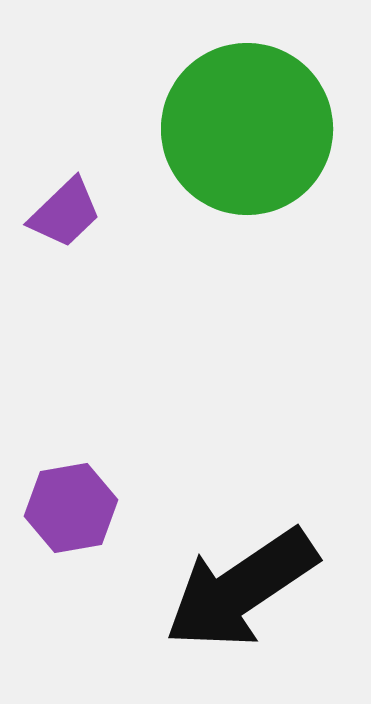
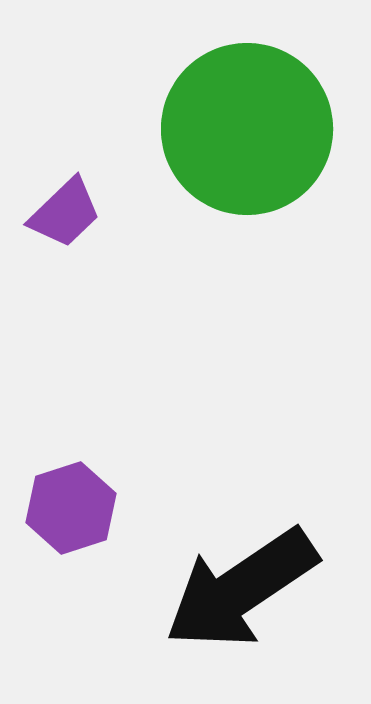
purple hexagon: rotated 8 degrees counterclockwise
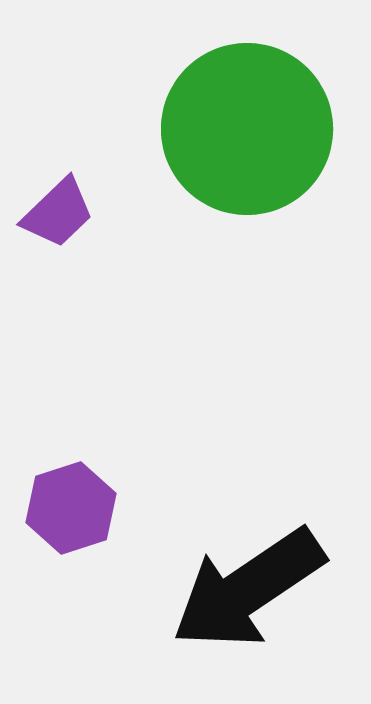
purple trapezoid: moved 7 px left
black arrow: moved 7 px right
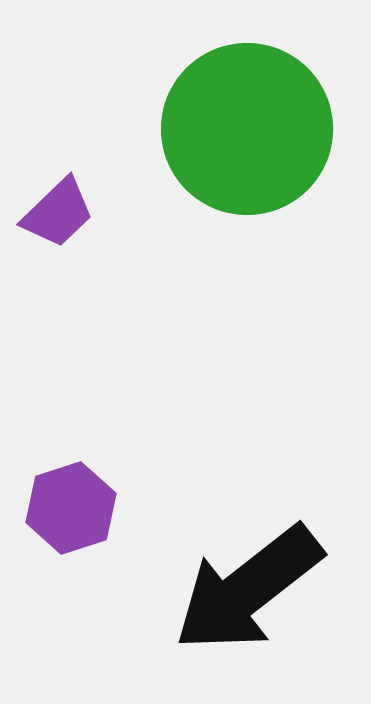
black arrow: rotated 4 degrees counterclockwise
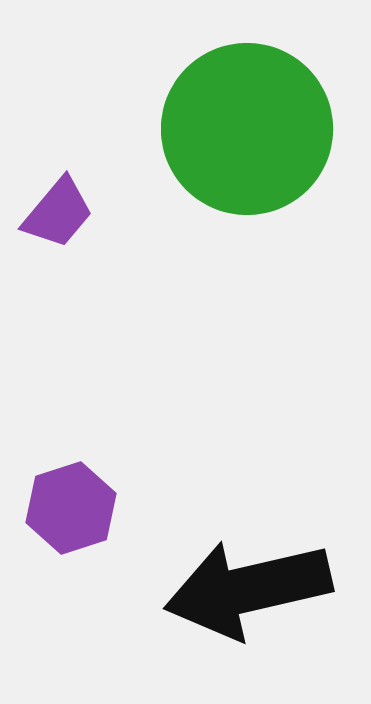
purple trapezoid: rotated 6 degrees counterclockwise
black arrow: rotated 25 degrees clockwise
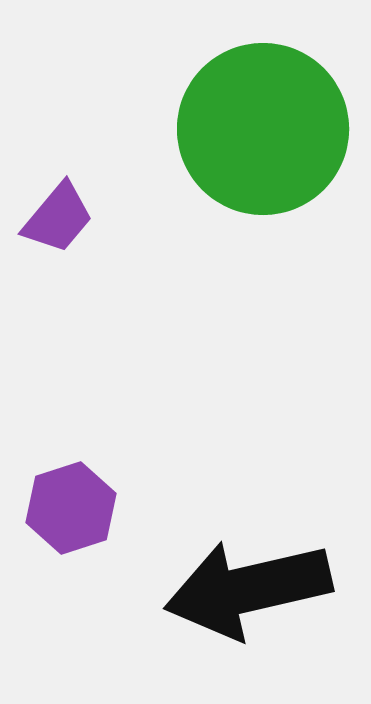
green circle: moved 16 px right
purple trapezoid: moved 5 px down
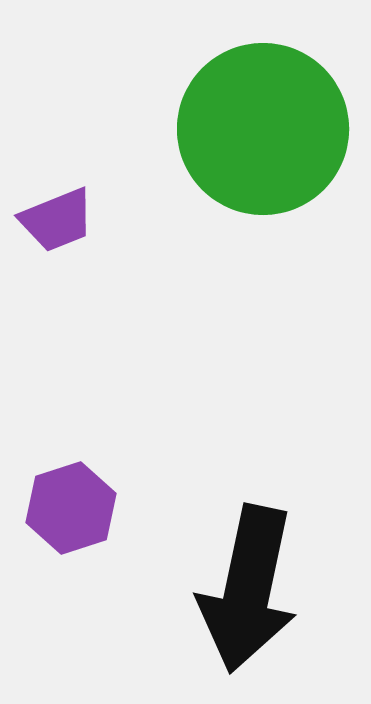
purple trapezoid: moved 1 px left, 2 px down; rotated 28 degrees clockwise
black arrow: rotated 65 degrees counterclockwise
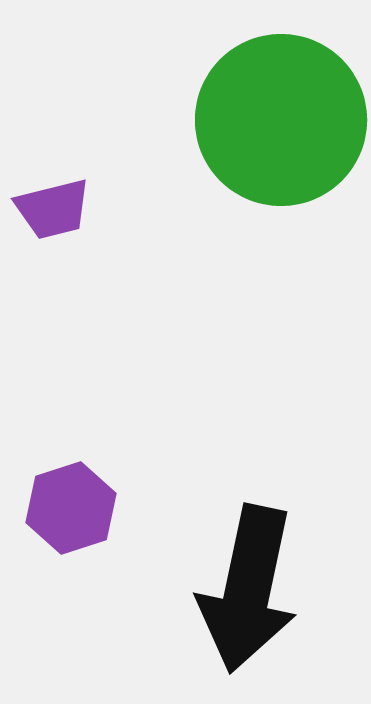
green circle: moved 18 px right, 9 px up
purple trapezoid: moved 4 px left, 11 px up; rotated 8 degrees clockwise
